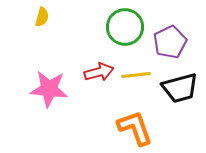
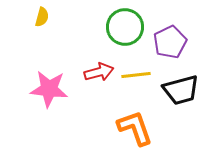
black trapezoid: moved 1 px right, 2 px down
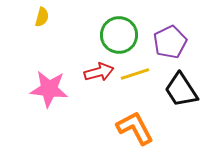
green circle: moved 6 px left, 8 px down
yellow line: moved 1 px left, 1 px up; rotated 12 degrees counterclockwise
black trapezoid: rotated 72 degrees clockwise
orange L-shape: rotated 9 degrees counterclockwise
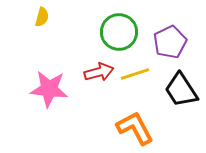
green circle: moved 3 px up
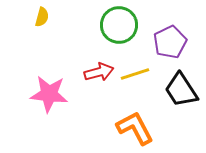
green circle: moved 7 px up
pink star: moved 5 px down
